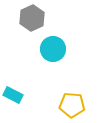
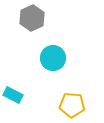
cyan circle: moved 9 px down
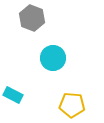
gray hexagon: rotated 15 degrees counterclockwise
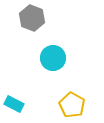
cyan rectangle: moved 1 px right, 9 px down
yellow pentagon: rotated 25 degrees clockwise
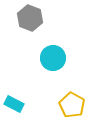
gray hexagon: moved 2 px left
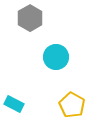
gray hexagon: rotated 10 degrees clockwise
cyan circle: moved 3 px right, 1 px up
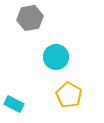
gray hexagon: rotated 20 degrees clockwise
yellow pentagon: moved 3 px left, 10 px up
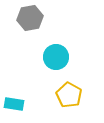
cyan rectangle: rotated 18 degrees counterclockwise
